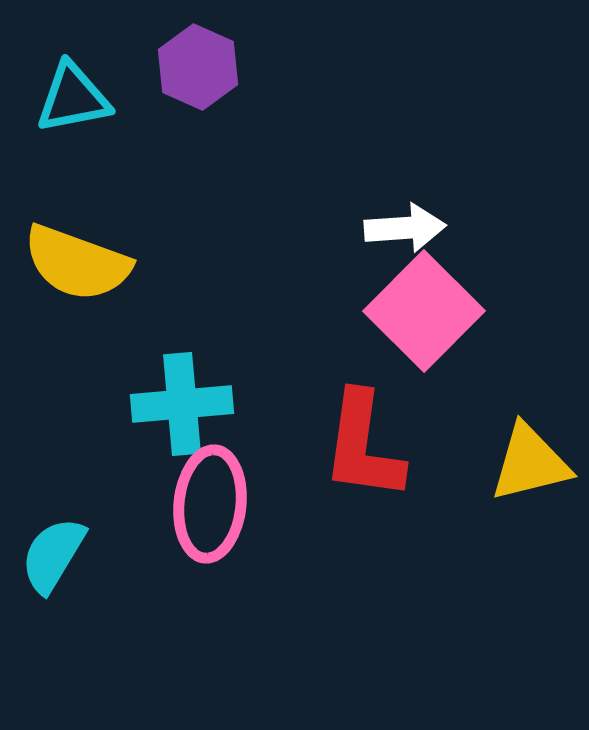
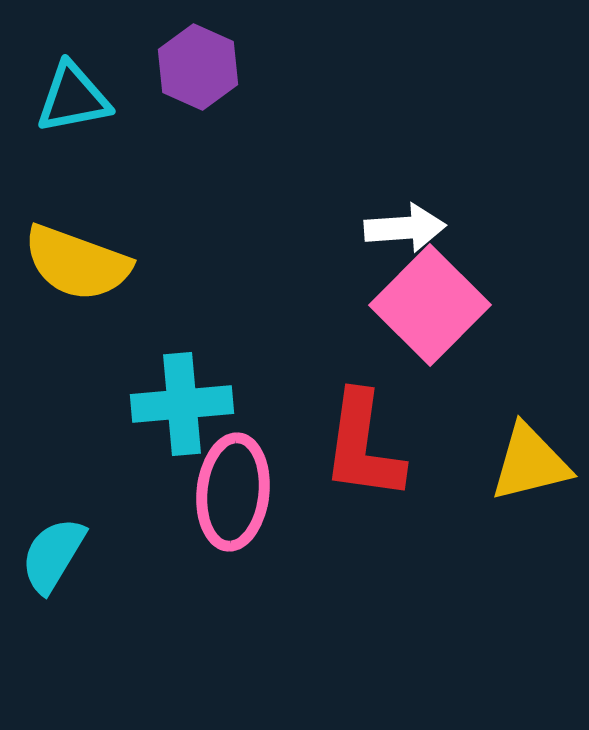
pink square: moved 6 px right, 6 px up
pink ellipse: moved 23 px right, 12 px up
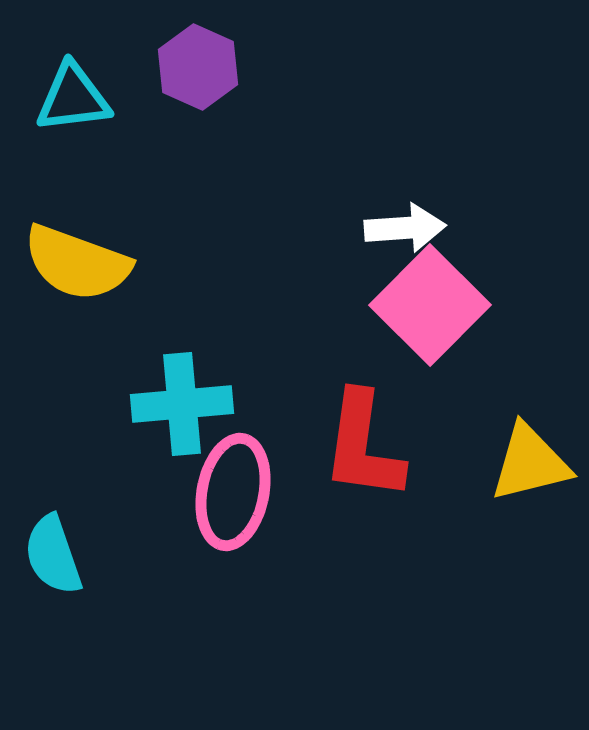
cyan triangle: rotated 4 degrees clockwise
pink ellipse: rotated 5 degrees clockwise
cyan semicircle: rotated 50 degrees counterclockwise
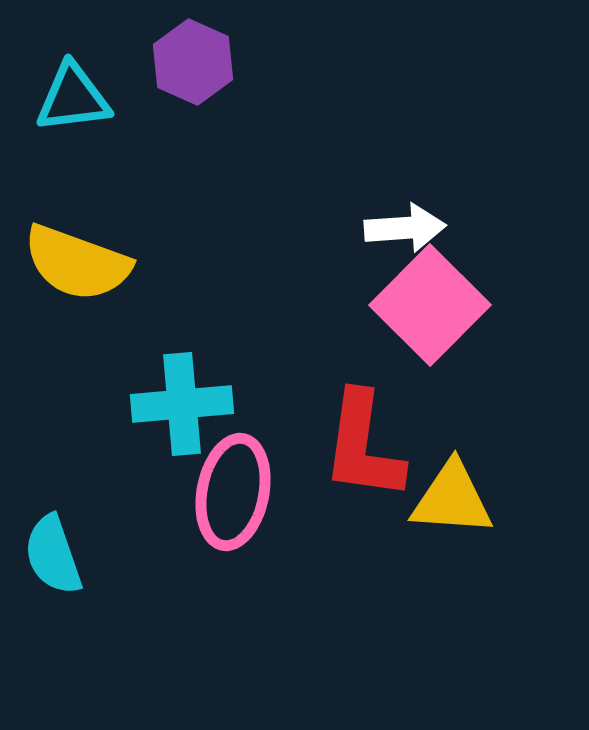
purple hexagon: moved 5 px left, 5 px up
yellow triangle: moved 78 px left, 36 px down; rotated 18 degrees clockwise
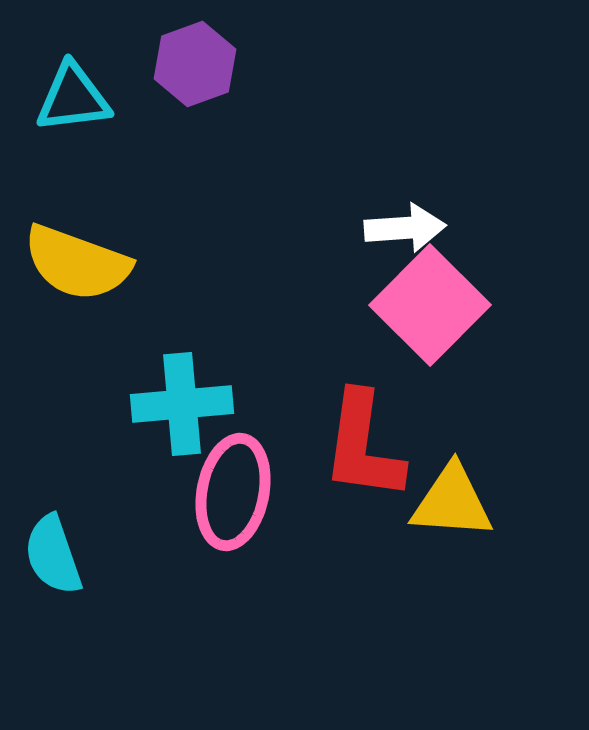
purple hexagon: moved 2 px right, 2 px down; rotated 16 degrees clockwise
yellow triangle: moved 3 px down
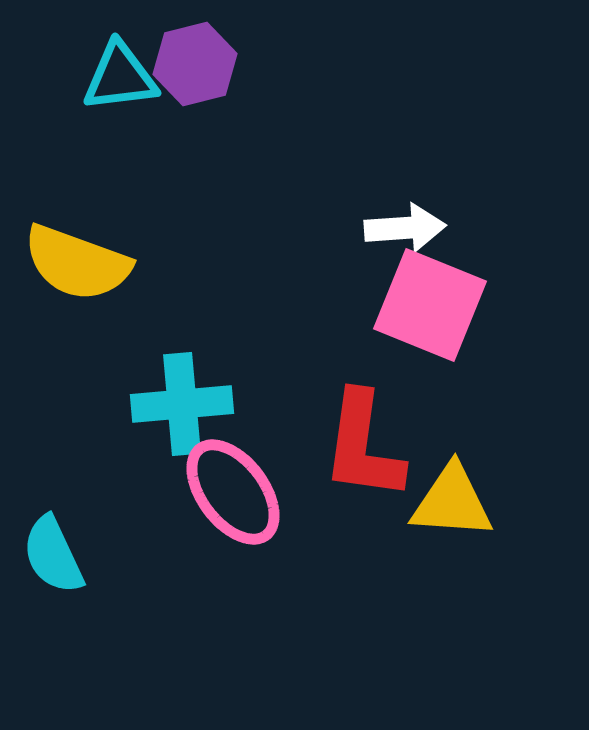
purple hexagon: rotated 6 degrees clockwise
cyan triangle: moved 47 px right, 21 px up
pink square: rotated 23 degrees counterclockwise
pink ellipse: rotated 48 degrees counterclockwise
cyan semicircle: rotated 6 degrees counterclockwise
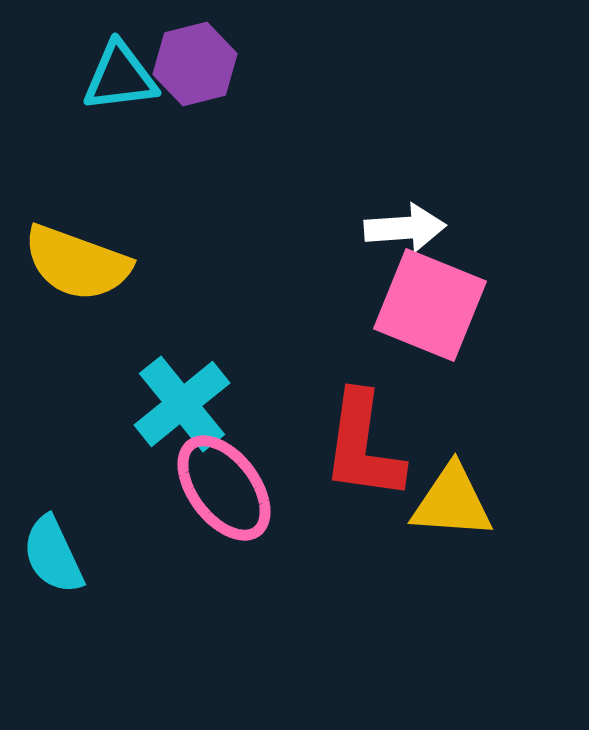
cyan cross: rotated 34 degrees counterclockwise
pink ellipse: moved 9 px left, 4 px up
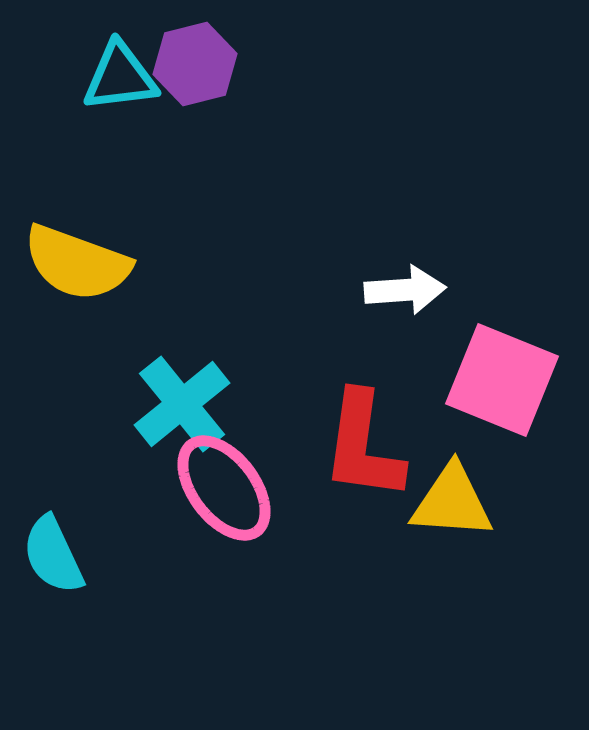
white arrow: moved 62 px down
pink square: moved 72 px right, 75 px down
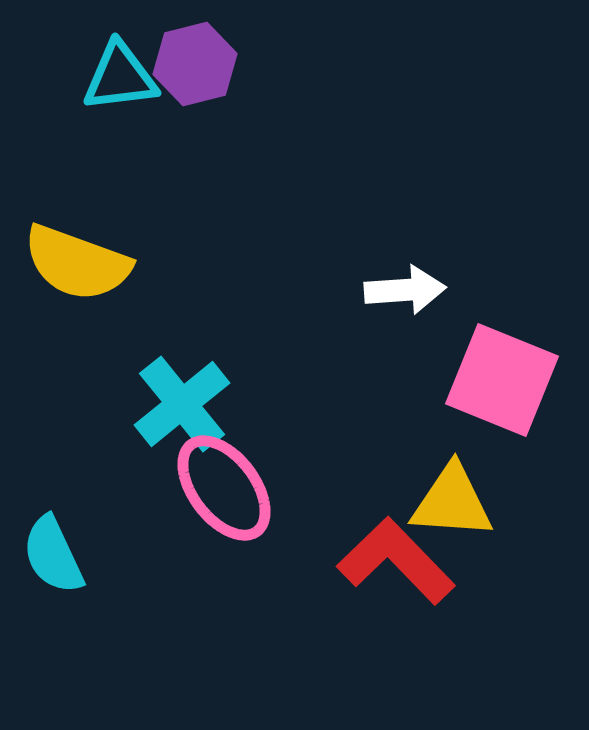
red L-shape: moved 33 px right, 115 px down; rotated 128 degrees clockwise
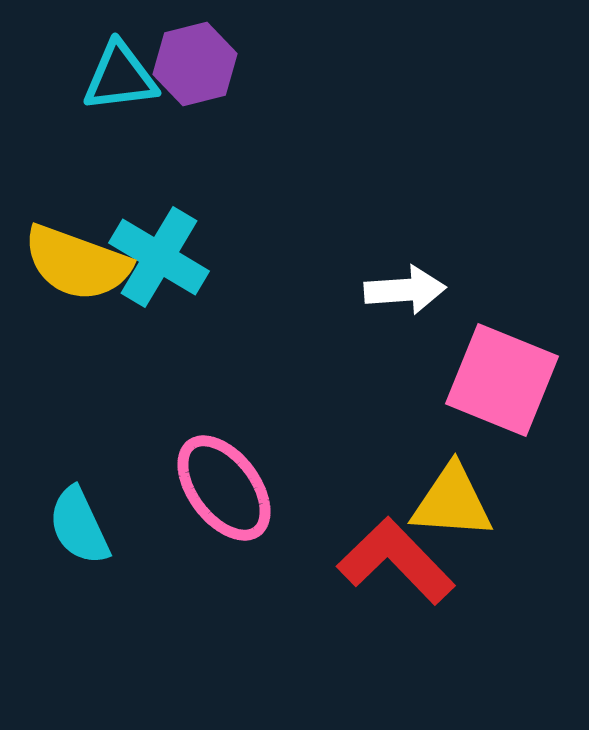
cyan cross: moved 23 px left, 147 px up; rotated 20 degrees counterclockwise
cyan semicircle: moved 26 px right, 29 px up
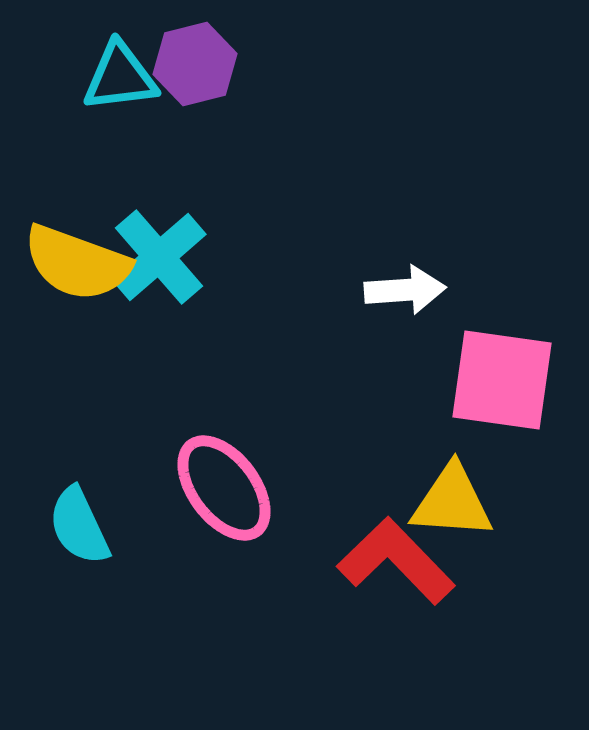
cyan cross: rotated 18 degrees clockwise
pink square: rotated 14 degrees counterclockwise
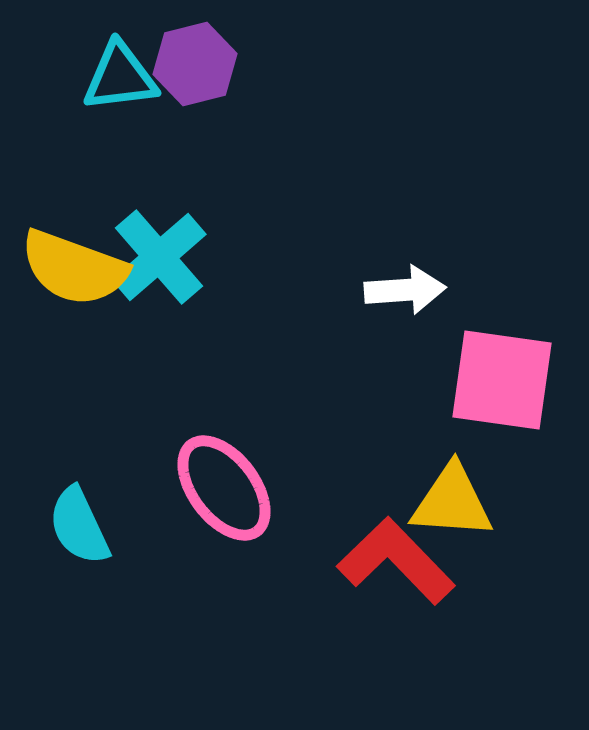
yellow semicircle: moved 3 px left, 5 px down
